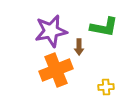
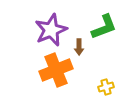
green L-shape: rotated 32 degrees counterclockwise
purple star: moved 1 px up; rotated 12 degrees counterclockwise
yellow cross: rotated 14 degrees counterclockwise
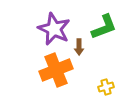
purple star: moved 3 px right, 1 px up; rotated 24 degrees counterclockwise
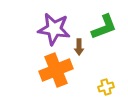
purple star: rotated 16 degrees counterclockwise
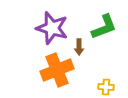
purple star: moved 2 px left, 1 px up; rotated 8 degrees clockwise
orange cross: moved 1 px right
yellow cross: rotated 21 degrees clockwise
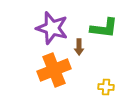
green L-shape: moved 1 px down; rotated 28 degrees clockwise
orange cross: moved 3 px left
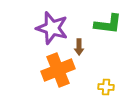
green L-shape: moved 4 px right, 4 px up
orange cross: moved 4 px right
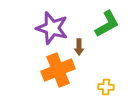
green L-shape: moved 1 px left; rotated 36 degrees counterclockwise
